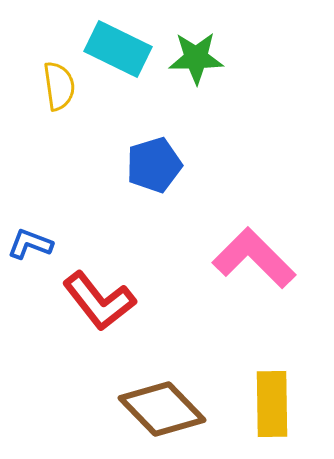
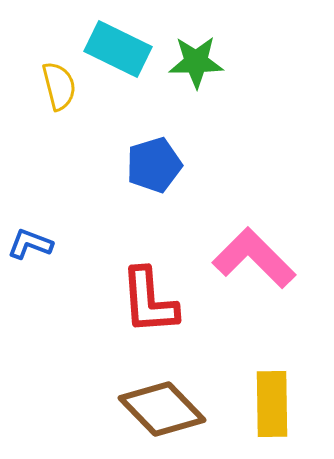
green star: moved 4 px down
yellow semicircle: rotated 6 degrees counterclockwise
red L-shape: moved 50 px right; rotated 34 degrees clockwise
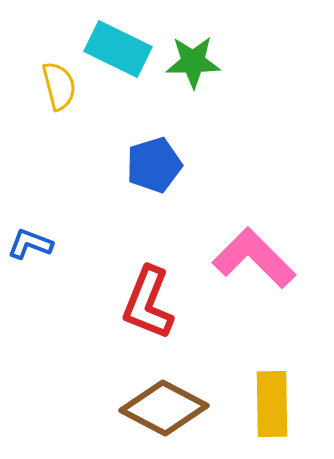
green star: moved 3 px left
red L-shape: moved 1 px left, 2 px down; rotated 26 degrees clockwise
brown diamond: moved 2 px right, 1 px up; rotated 18 degrees counterclockwise
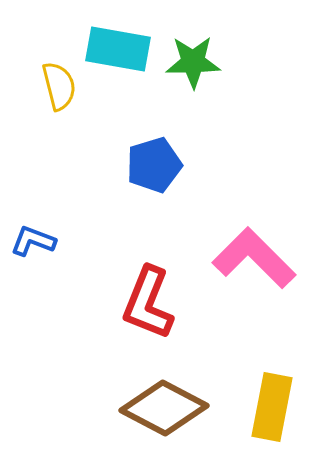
cyan rectangle: rotated 16 degrees counterclockwise
blue L-shape: moved 3 px right, 3 px up
yellow rectangle: moved 3 px down; rotated 12 degrees clockwise
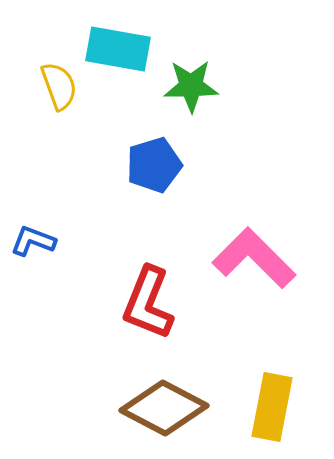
green star: moved 2 px left, 24 px down
yellow semicircle: rotated 6 degrees counterclockwise
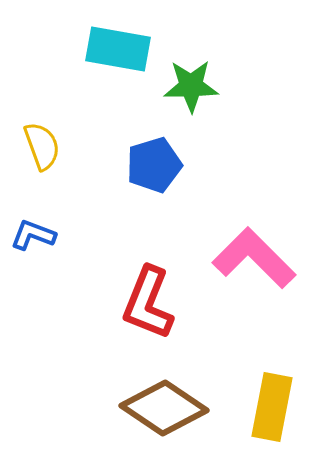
yellow semicircle: moved 17 px left, 60 px down
blue L-shape: moved 6 px up
brown diamond: rotated 6 degrees clockwise
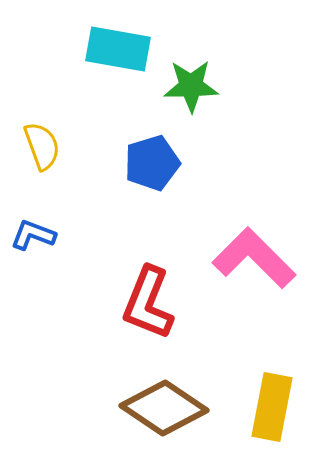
blue pentagon: moved 2 px left, 2 px up
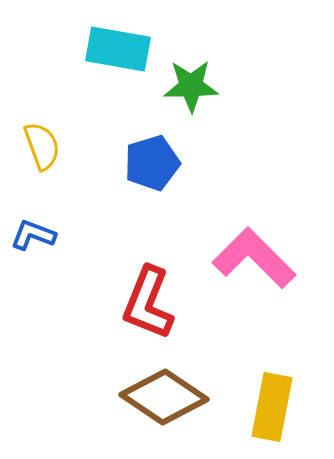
brown diamond: moved 11 px up
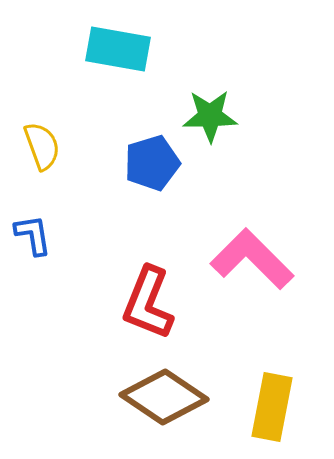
green star: moved 19 px right, 30 px down
blue L-shape: rotated 60 degrees clockwise
pink L-shape: moved 2 px left, 1 px down
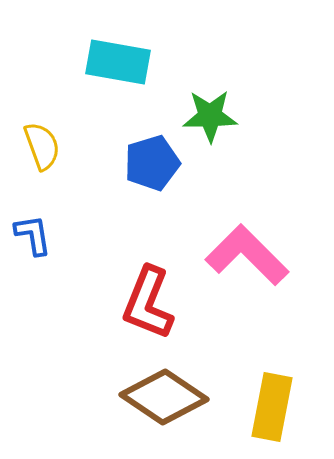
cyan rectangle: moved 13 px down
pink L-shape: moved 5 px left, 4 px up
